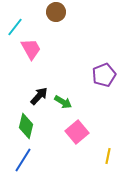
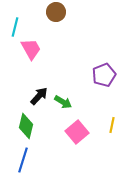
cyan line: rotated 24 degrees counterclockwise
yellow line: moved 4 px right, 31 px up
blue line: rotated 15 degrees counterclockwise
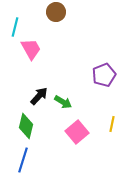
yellow line: moved 1 px up
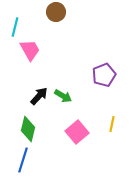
pink trapezoid: moved 1 px left, 1 px down
green arrow: moved 6 px up
green diamond: moved 2 px right, 3 px down
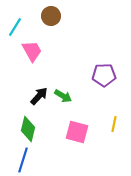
brown circle: moved 5 px left, 4 px down
cyan line: rotated 18 degrees clockwise
pink trapezoid: moved 2 px right, 1 px down
purple pentagon: rotated 20 degrees clockwise
yellow line: moved 2 px right
pink square: rotated 35 degrees counterclockwise
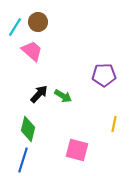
brown circle: moved 13 px left, 6 px down
pink trapezoid: rotated 20 degrees counterclockwise
black arrow: moved 2 px up
pink square: moved 18 px down
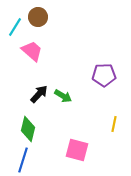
brown circle: moved 5 px up
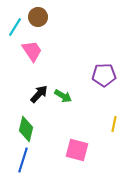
pink trapezoid: rotated 15 degrees clockwise
green diamond: moved 2 px left
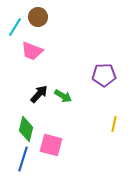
pink trapezoid: rotated 145 degrees clockwise
pink square: moved 26 px left, 5 px up
blue line: moved 1 px up
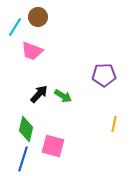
pink square: moved 2 px right, 1 px down
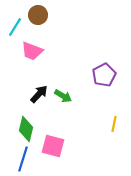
brown circle: moved 2 px up
purple pentagon: rotated 25 degrees counterclockwise
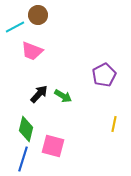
cyan line: rotated 30 degrees clockwise
